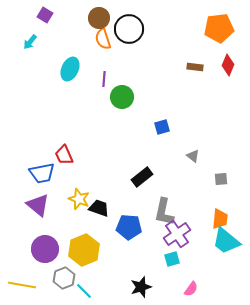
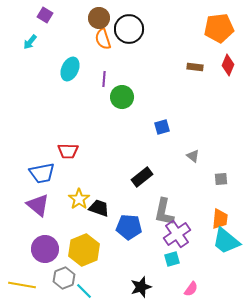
red trapezoid: moved 4 px right, 4 px up; rotated 65 degrees counterclockwise
yellow star: rotated 15 degrees clockwise
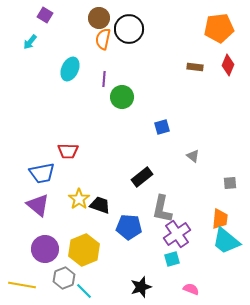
orange semicircle: rotated 30 degrees clockwise
gray square: moved 9 px right, 4 px down
black trapezoid: moved 1 px right, 3 px up
gray L-shape: moved 2 px left, 3 px up
pink semicircle: rotated 105 degrees counterclockwise
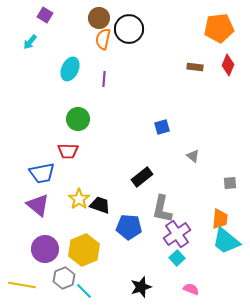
green circle: moved 44 px left, 22 px down
cyan square: moved 5 px right, 1 px up; rotated 28 degrees counterclockwise
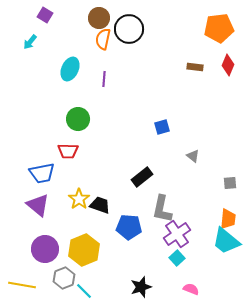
orange trapezoid: moved 8 px right
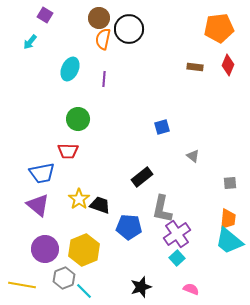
cyan trapezoid: moved 3 px right
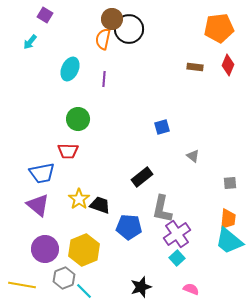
brown circle: moved 13 px right, 1 px down
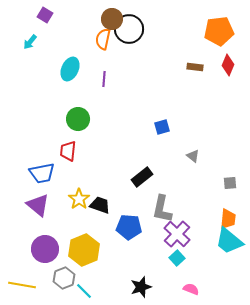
orange pentagon: moved 3 px down
red trapezoid: rotated 95 degrees clockwise
purple cross: rotated 12 degrees counterclockwise
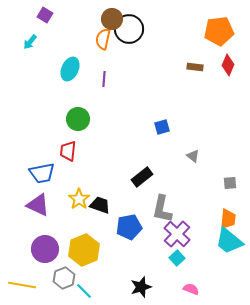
purple triangle: rotated 15 degrees counterclockwise
blue pentagon: rotated 15 degrees counterclockwise
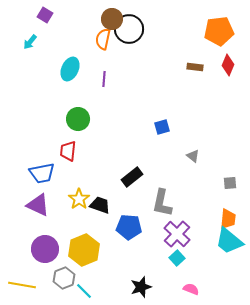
black rectangle: moved 10 px left
gray L-shape: moved 6 px up
blue pentagon: rotated 15 degrees clockwise
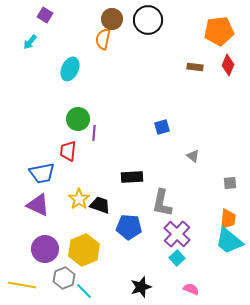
black circle: moved 19 px right, 9 px up
purple line: moved 10 px left, 54 px down
black rectangle: rotated 35 degrees clockwise
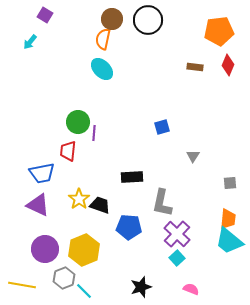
cyan ellipse: moved 32 px right; rotated 70 degrees counterclockwise
green circle: moved 3 px down
gray triangle: rotated 24 degrees clockwise
